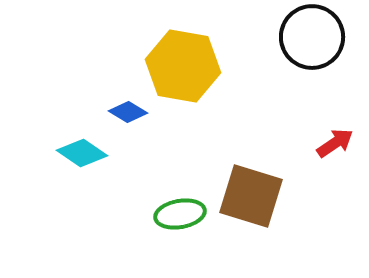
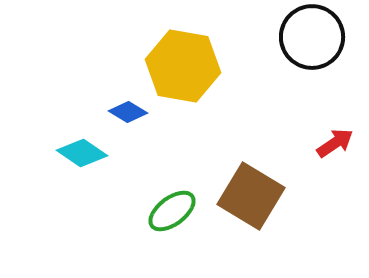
brown square: rotated 14 degrees clockwise
green ellipse: moved 8 px left, 3 px up; rotated 27 degrees counterclockwise
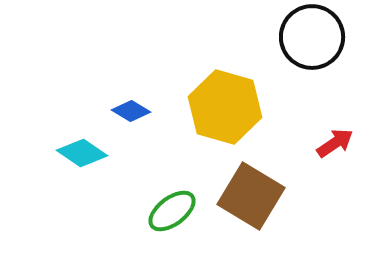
yellow hexagon: moved 42 px right, 41 px down; rotated 6 degrees clockwise
blue diamond: moved 3 px right, 1 px up
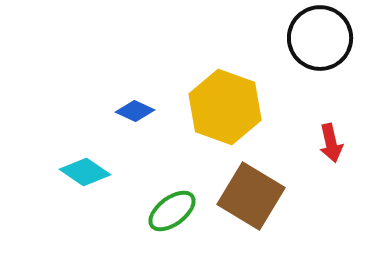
black circle: moved 8 px right, 1 px down
yellow hexagon: rotated 4 degrees clockwise
blue diamond: moved 4 px right; rotated 6 degrees counterclockwise
red arrow: moved 4 px left; rotated 111 degrees clockwise
cyan diamond: moved 3 px right, 19 px down
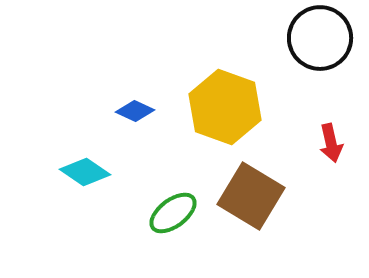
green ellipse: moved 1 px right, 2 px down
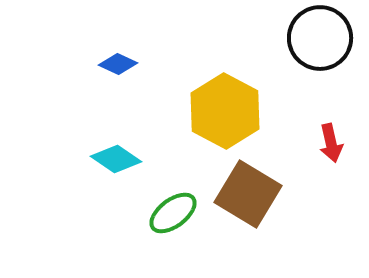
yellow hexagon: moved 4 px down; rotated 8 degrees clockwise
blue diamond: moved 17 px left, 47 px up
cyan diamond: moved 31 px right, 13 px up
brown square: moved 3 px left, 2 px up
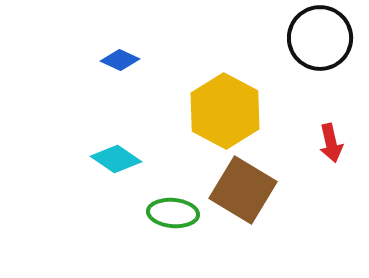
blue diamond: moved 2 px right, 4 px up
brown square: moved 5 px left, 4 px up
green ellipse: rotated 42 degrees clockwise
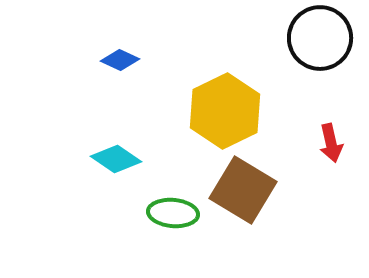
yellow hexagon: rotated 6 degrees clockwise
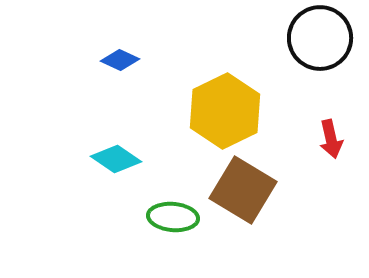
red arrow: moved 4 px up
green ellipse: moved 4 px down
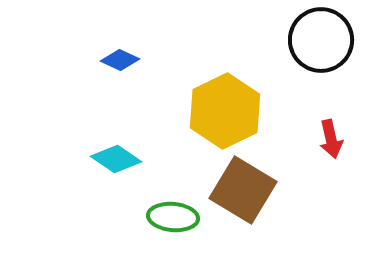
black circle: moved 1 px right, 2 px down
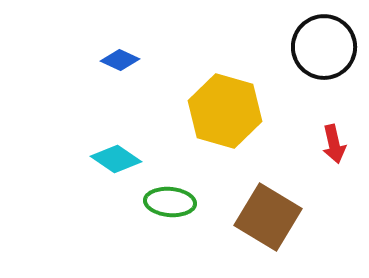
black circle: moved 3 px right, 7 px down
yellow hexagon: rotated 18 degrees counterclockwise
red arrow: moved 3 px right, 5 px down
brown square: moved 25 px right, 27 px down
green ellipse: moved 3 px left, 15 px up
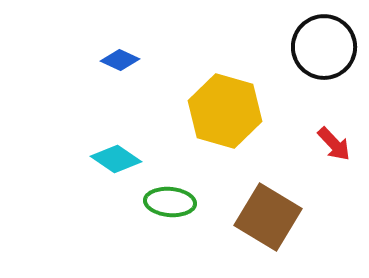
red arrow: rotated 30 degrees counterclockwise
